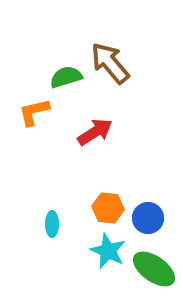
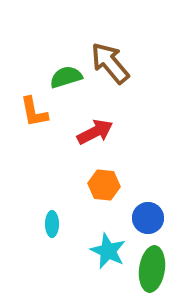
orange L-shape: rotated 88 degrees counterclockwise
red arrow: rotated 6 degrees clockwise
orange hexagon: moved 4 px left, 23 px up
green ellipse: moved 2 px left; rotated 63 degrees clockwise
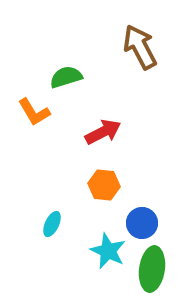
brown arrow: moved 30 px right, 16 px up; rotated 12 degrees clockwise
orange L-shape: rotated 20 degrees counterclockwise
red arrow: moved 8 px right
blue circle: moved 6 px left, 5 px down
cyan ellipse: rotated 25 degrees clockwise
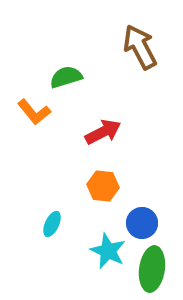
orange L-shape: rotated 8 degrees counterclockwise
orange hexagon: moved 1 px left, 1 px down
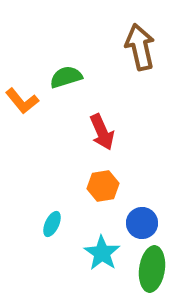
brown arrow: rotated 15 degrees clockwise
orange L-shape: moved 12 px left, 11 px up
red arrow: moved 1 px left; rotated 93 degrees clockwise
orange hexagon: rotated 16 degrees counterclockwise
cyan star: moved 6 px left, 2 px down; rotated 9 degrees clockwise
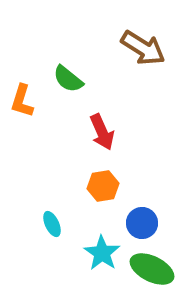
brown arrow: moved 3 px right, 1 px down; rotated 135 degrees clockwise
green semicircle: moved 2 px right, 2 px down; rotated 124 degrees counterclockwise
orange L-shape: rotated 56 degrees clockwise
cyan ellipse: rotated 50 degrees counterclockwise
green ellipse: rotated 72 degrees counterclockwise
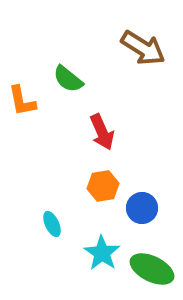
orange L-shape: rotated 28 degrees counterclockwise
blue circle: moved 15 px up
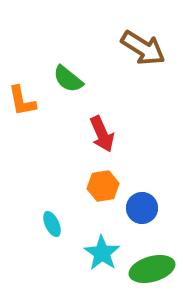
red arrow: moved 2 px down
green ellipse: rotated 42 degrees counterclockwise
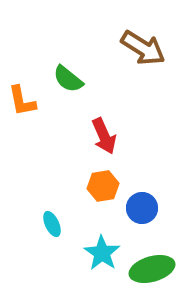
red arrow: moved 2 px right, 2 px down
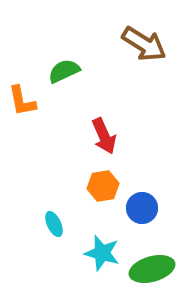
brown arrow: moved 1 px right, 4 px up
green semicircle: moved 4 px left, 8 px up; rotated 116 degrees clockwise
cyan ellipse: moved 2 px right
cyan star: rotated 18 degrees counterclockwise
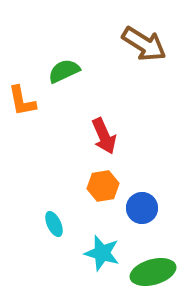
green ellipse: moved 1 px right, 3 px down
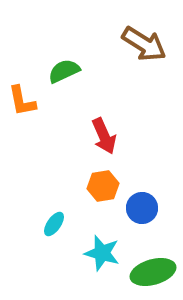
cyan ellipse: rotated 60 degrees clockwise
